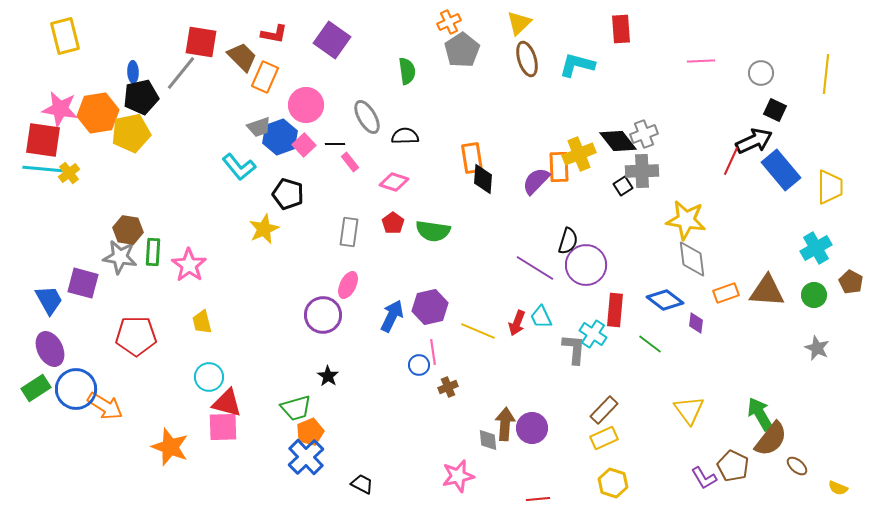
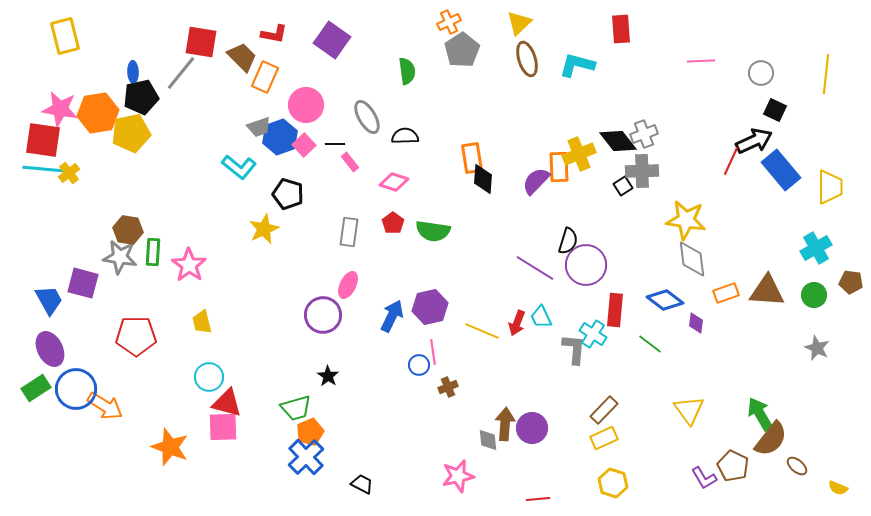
cyan L-shape at (239, 167): rotated 12 degrees counterclockwise
brown pentagon at (851, 282): rotated 20 degrees counterclockwise
yellow line at (478, 331): moved 4 px right
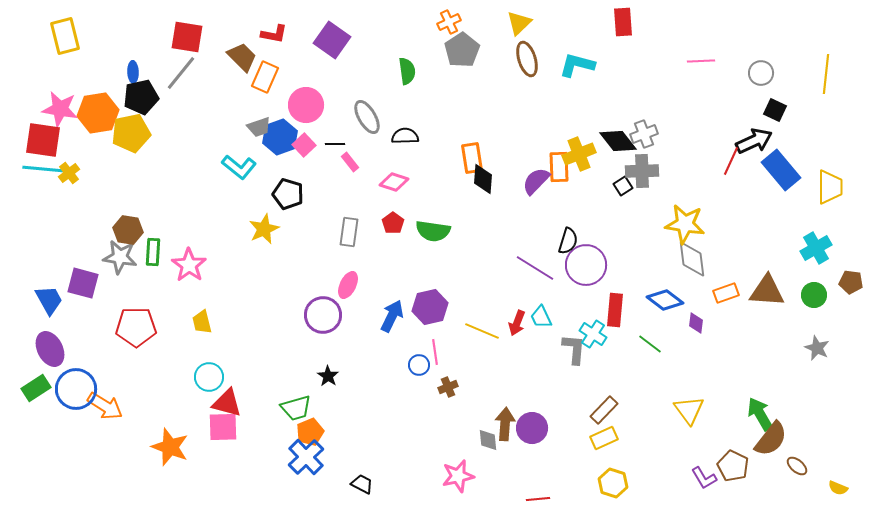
red rectangle at (621, 29): moved 2 px right, 7 px up
red square at (201, 42): moved 14 px left, 5 px up
yellow star at (686, 220): moved 1 px left, 4 px down
red pentagon at (136, 336): moved 9 px up
pink line at (433, 352): moved 2 px right
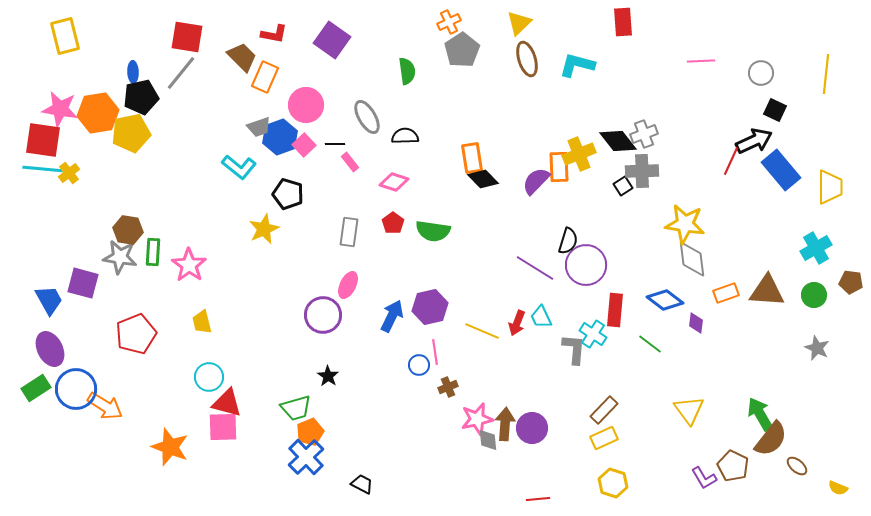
black diamond at (483, 179): rotated 48 degrees counterclockwise
red pentagon at (136, 327): moved 7 px down; rotated 21 degrees counterclockwise
pink star at (458, 476): moved 19 px right, 57 px up
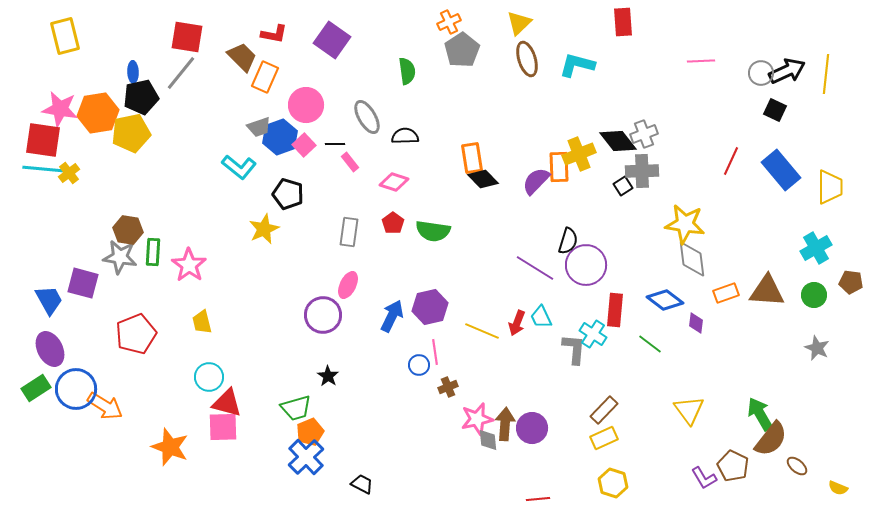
black arrow at (754, 141): moved 33 px right, 70 px up
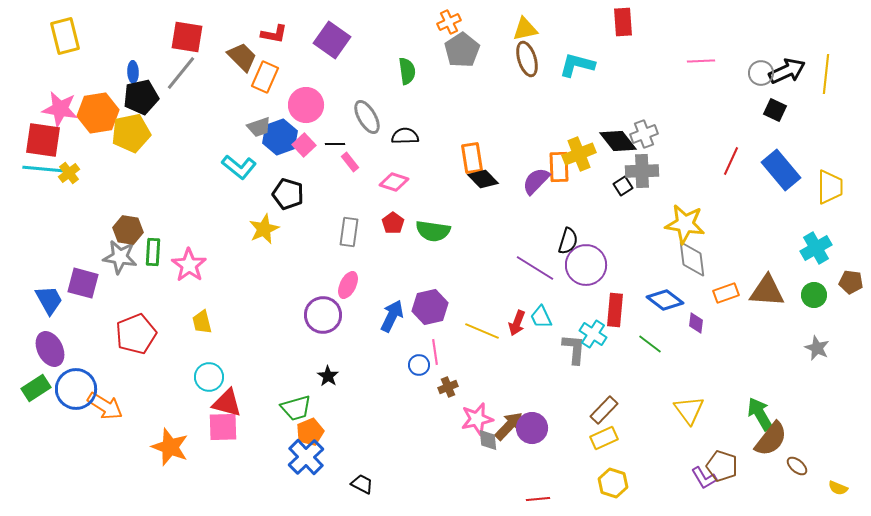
yellow triangle at (519, 23): moved 6 px right, 6 px down; rotated 32 degrees clockwise
brown arrow at (505, 424): moved 4 px right, 2 px down; rotated 40 degrees clockwise
brown pentagon at (733, 466): moved 11 px left; rotated 8 degrees counterclockwise
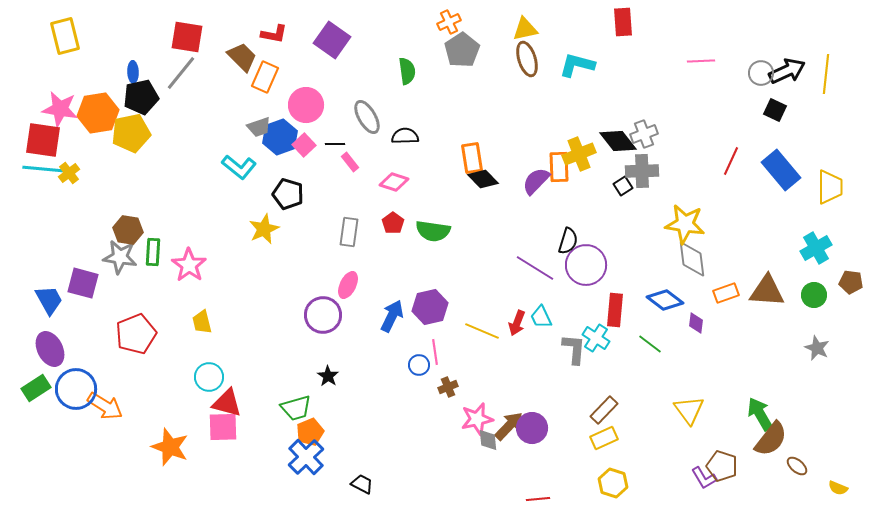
cyan cross at (593, 334): moved 3 px right, 4 px down
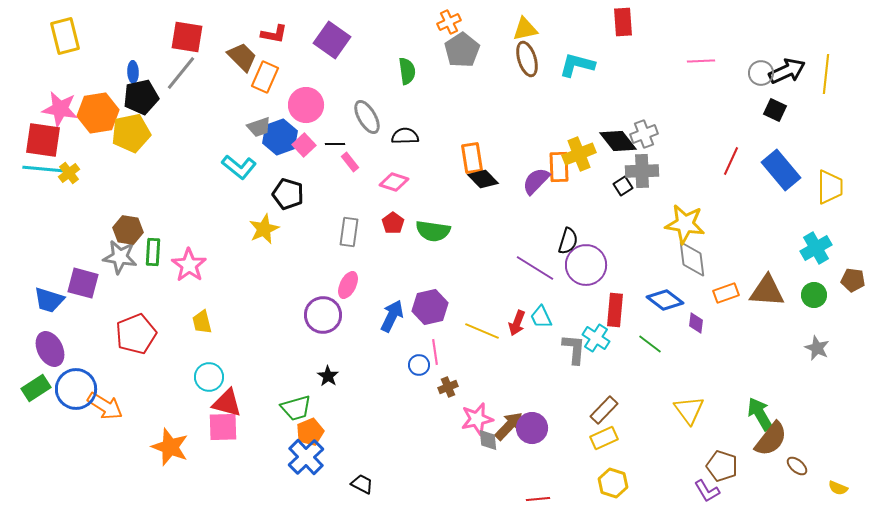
brown pentagon at (851, 282): moved 2 px right, 2 px up
blue trapezoid at (49, 300): rotated 136 degrees clockwise
purple L-shape at (704, 478): moved 3 px right, 13 px down
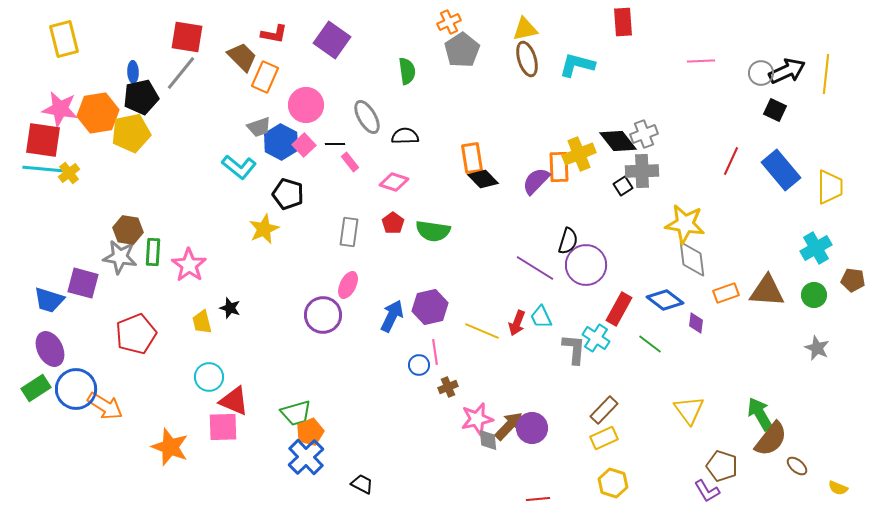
yellow rectangle at (65, 36): moved 1 px left, 3 px down
blue hexagon at (280, 137): moved 1 px right, 5 px down; rotated 12 degrees counterclockwise
red rectangle at (615, 310): moved 4 px right, 1 px up; rotated 24 degrees clockwise
black star at (328, 376): moved 98 px left, 68 px up; rotated 15 degrees counterclockwise
red triangle at (227, 403): moved 7 px right, 2 px up; rotated 8 degrees clockwise
green trapezoid at (296, 408): moved 5 px down
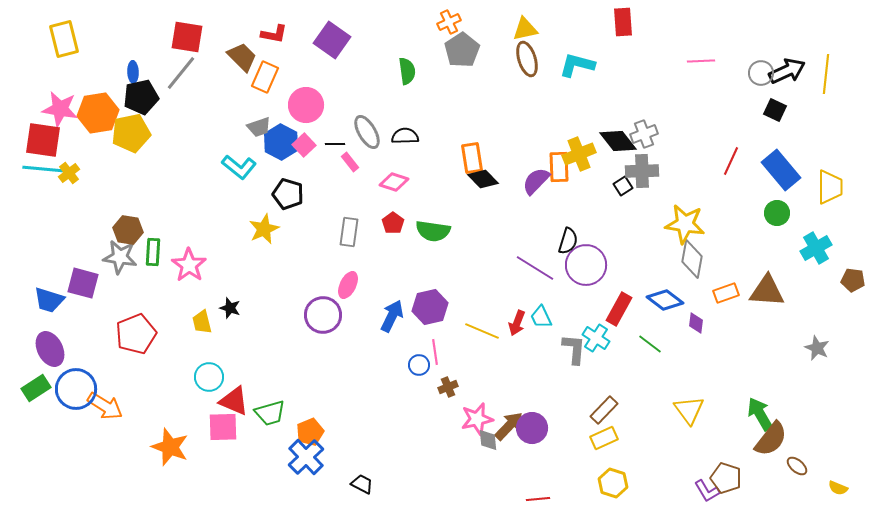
gray ellipse at (367, 117): moved 15 px down
gray diamond at (692, 259): rotated 18 degrees clockwise
green circle at (814, 295): moved 37 px left, 82 px up
green trapezoid at (296, 413): moved 26 px left
brown pentagon at (722, 466): moved 4 px right, 12 px down
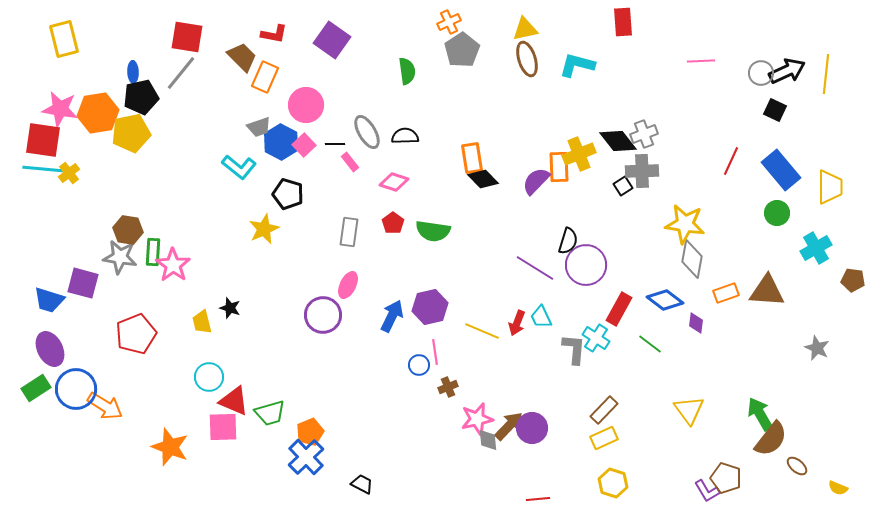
pink star at (189, 265): moved 16 px left
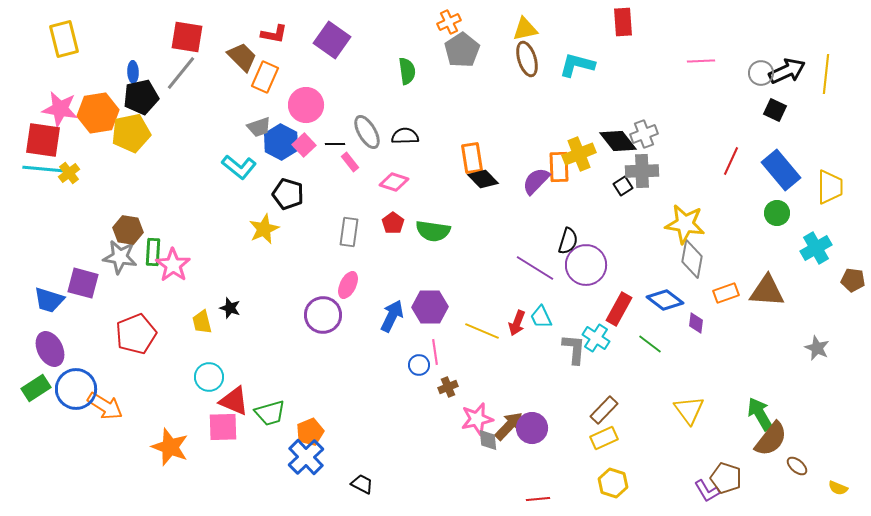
purple hexagon at (430, 307): rotated 12 degrees clockwise
